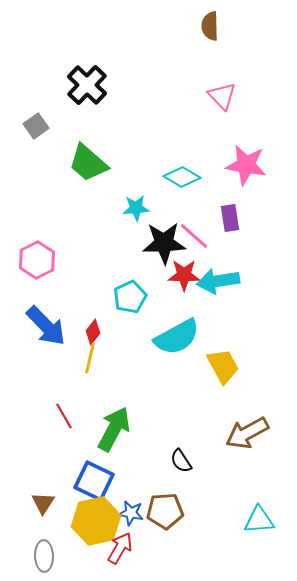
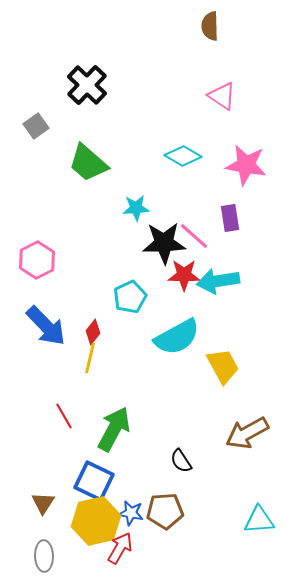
pink triangle: rotated 12 degrees counterclockwise
cyan diamond: moved 1 px right, 21 px up
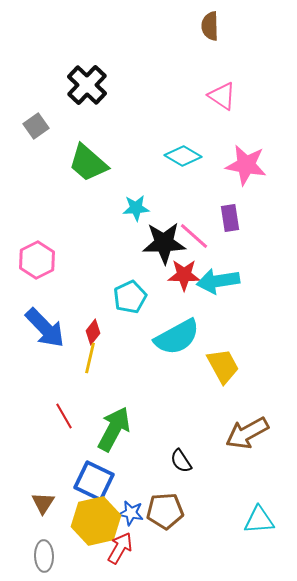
blue arrow: moved 1 px left, 2 px down
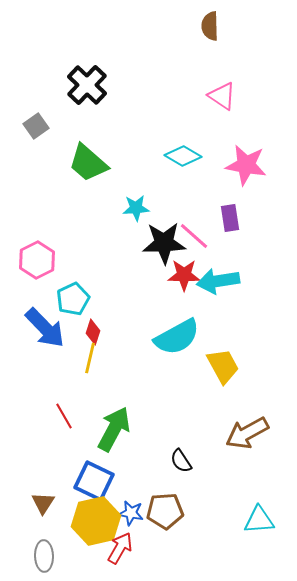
cyan pentagon: moved 57 px left, 2 px down
red diamond: rotated 20 degrees counterclockwise
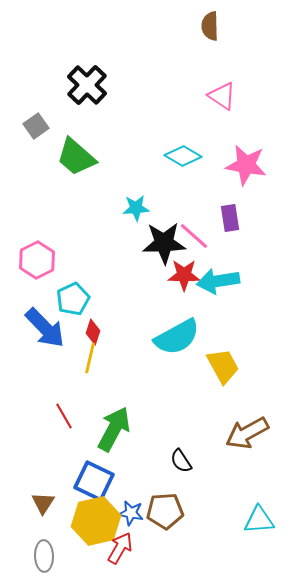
green trapezoid: moved 12 px left, 6 px up
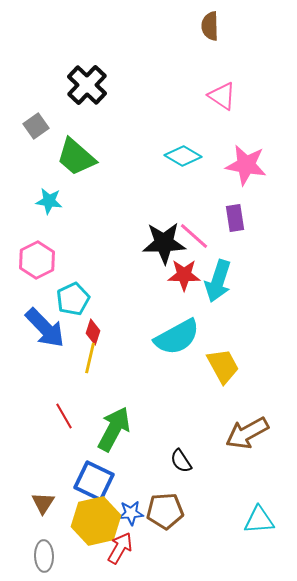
cyan star: moved 87 px left, 7 px up; rotated 12 degrees clockwise
purple rectangle: moved 5 px right
cyan arrow: rotated 63 degrees counterclockwise
blue star: rotated 15 degrees counterclockwise
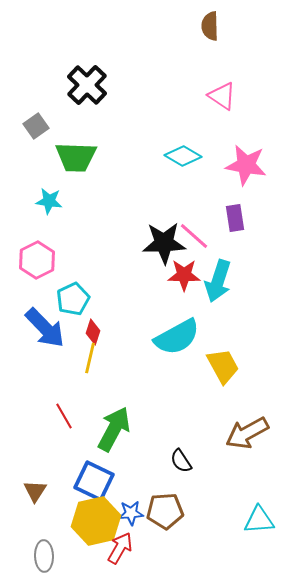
green trapezoid: rotated 39 degrees counterclockwise
brown triangle: moved 8 px left, 12 px up
